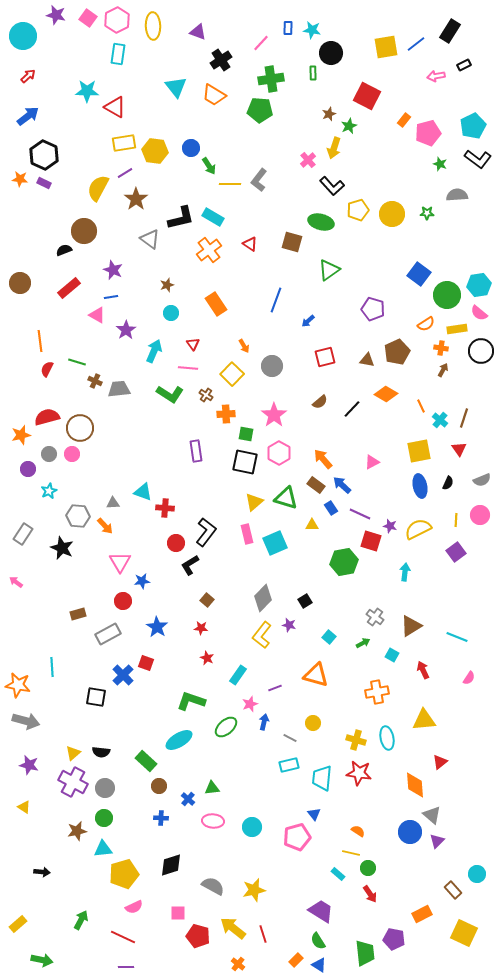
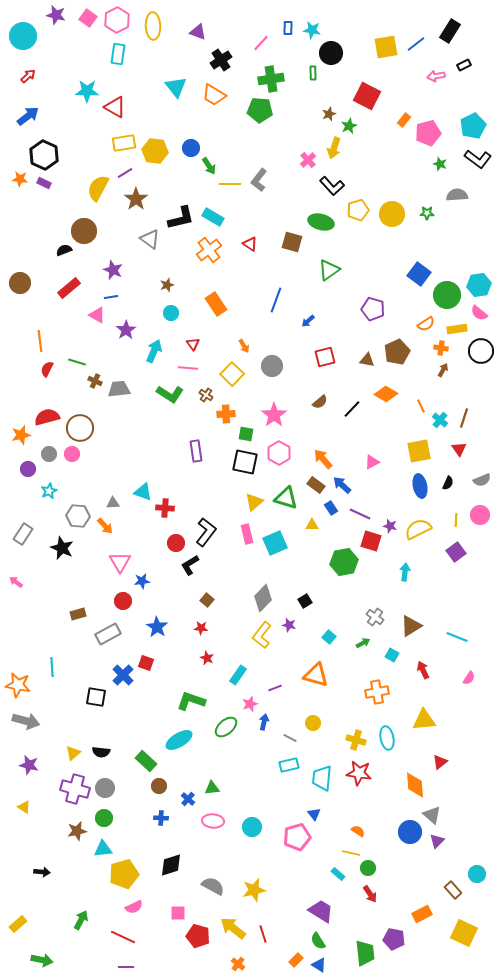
purple cross at (73, 782): moved 2 px right, 7 px down; rotated 12 degrees counterclockwise
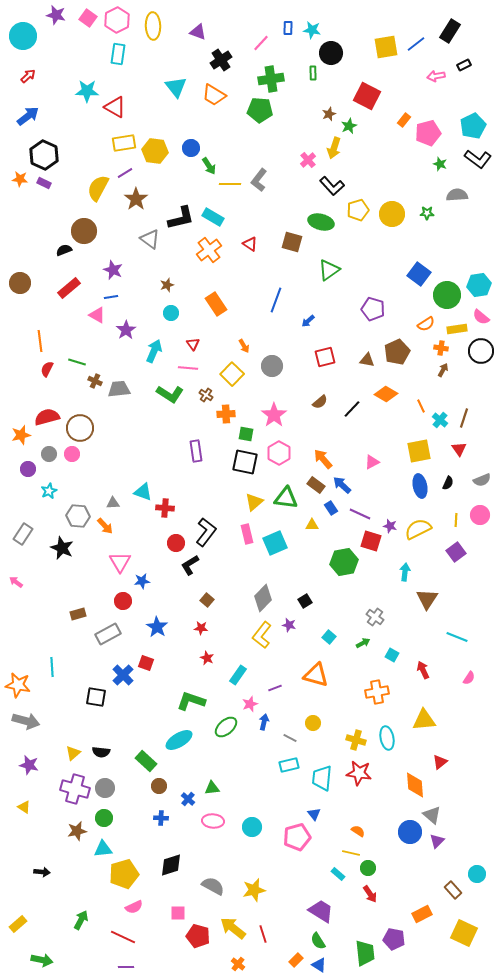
pink semicircle at (479, 313): moved 2 px right, 4 px down
green triangle at (286, 498): rotated 10 degrees counterclockwise
brown triangle at (411, 626): moved 16 px right, 27 px up; rotated 25 degrees counterclockwise
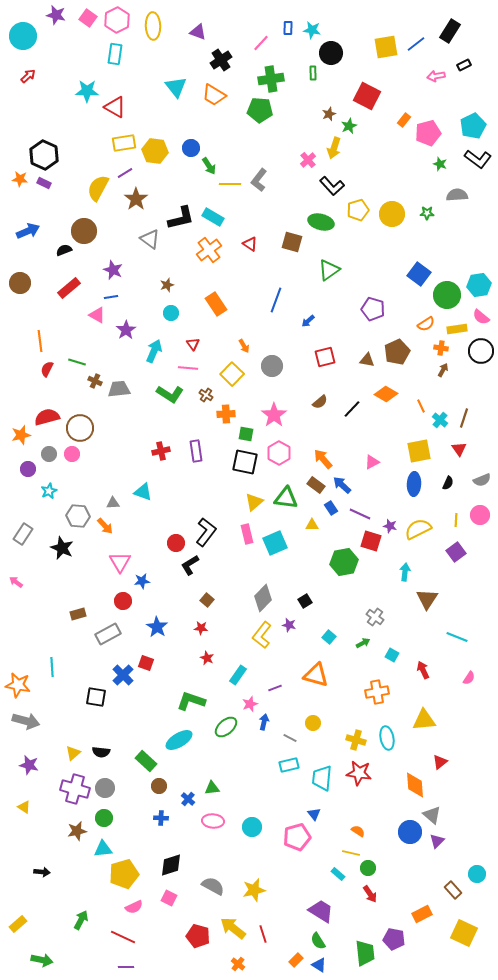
cyan rectangle at (118, 54): moved 3 px left
blue arrow at (28, 116): moved 115 px down; rotated 15 degrees clockwise
blue ellipse at (420, 486): moved 6 px left, 2 px up; rotated 15 degrees clockwise
red cross at (165, 508): moved 4 px left, 57 px up; rotated 18 degrees counterclockwise
pink square at (178, 913): moved 9 px left, 15 px up; rotated 28 degrees clockwise
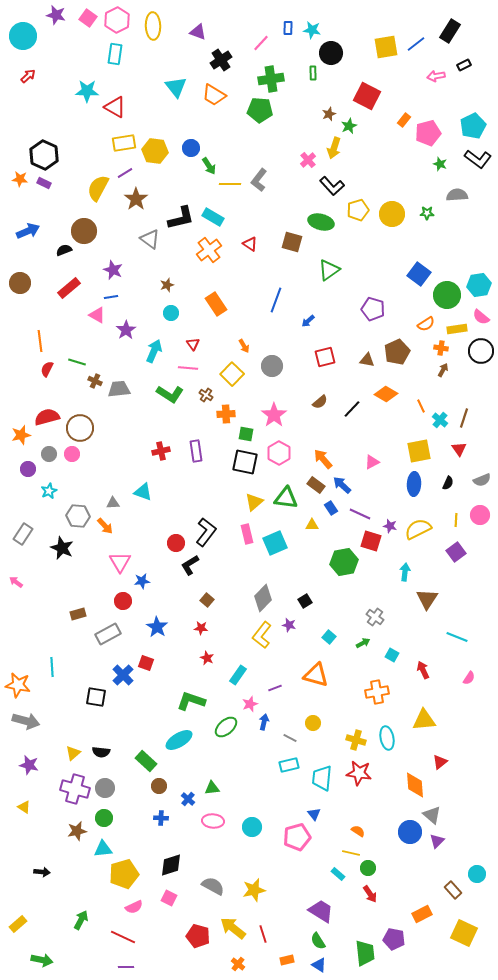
orange rectangle at (296, 960): moved 9 px left; rotated 32 degrees clockwise
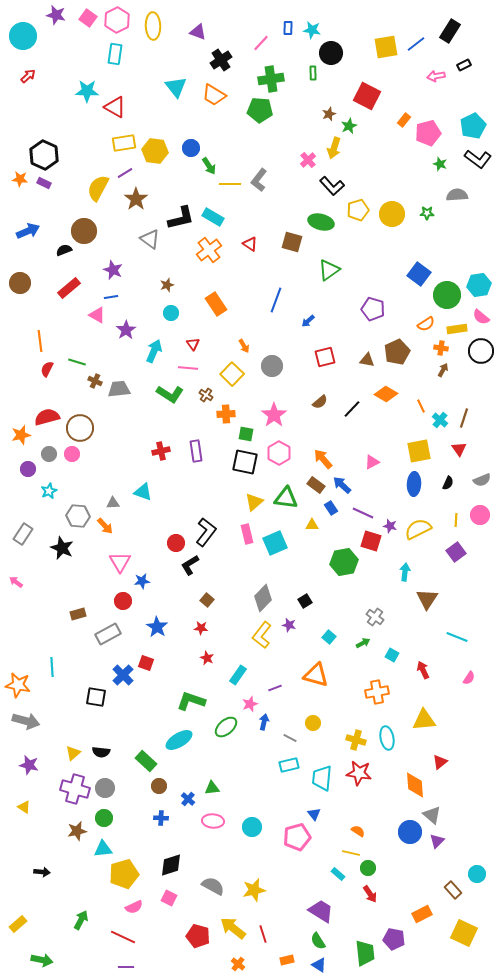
purple line at (360, 514): moved 3 px right, 1 px up
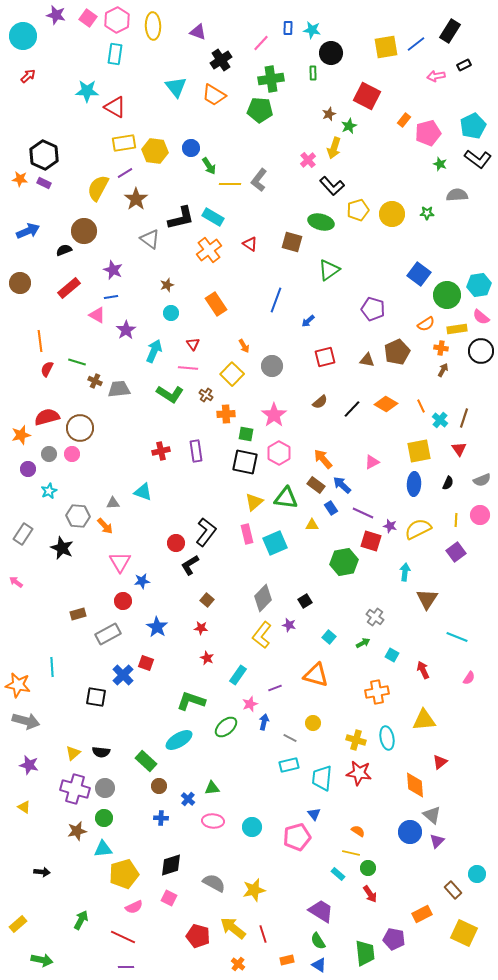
orange diamond at (386, 394): moved 10 px down
gray semicircle at (213, 886): moved 1 px right, 3 px up
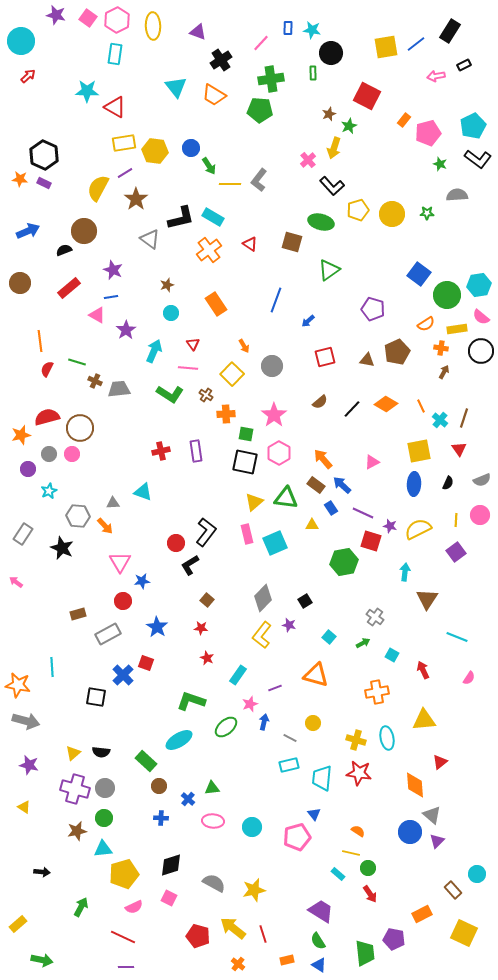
cyan circle at (23, 36): moved 2 px left, 5 px down
brown arrow at (443, 370): moved 1 px right, 2 px down
green arrow at (81, 920): moved 13 px up
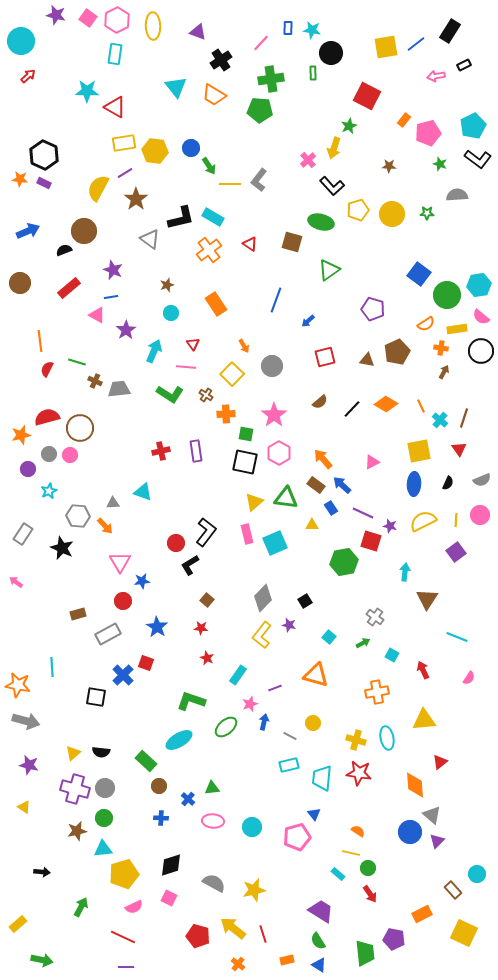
brown star at (329, 114): moved 60 px right, 52 px down; rotated 24 degrees clockwise
pink line at (188, 368): moved 2 px left, 1 px up
pink circle at (72, 454): moved 2 px left, 1 px down
yellow semicircle at (418, 529): moved 5 px right, 8 px up
gray line at (290, 738): moved 2 px up
